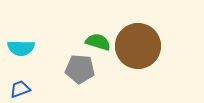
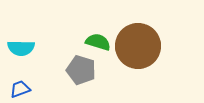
gray pentagon: moved 1 px right, 1 px down; rotated 12 degrees clockwise
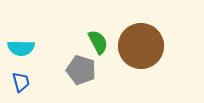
green semicircle: rotated 45 degrees clockwise
brown circle: moved 3 px right
blue trapezoid: moved 1 px right, 7 px up; rotated 95 degrees clockwise
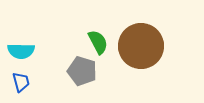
cyan semicircle: moved 3 px down
gray pentagon: moved 1 px right, 1 px down
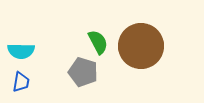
gray pentagon: moved 1 px right, 1 px down
blue trapezoid: rotated 25 degrees clockwise
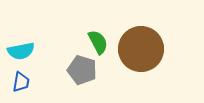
brown circle: moved 3 px down
cyan semicircle: rotated 12 degrees counterclockwise
gray pentagon: moved 1 px left, 2 px up
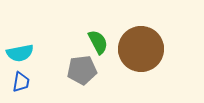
cyan semicircle: moved 1 px left, 2 px down
gray pentagon: rotated 24 degrees counterclockwise
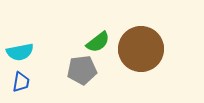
green semicircle: rotated 80 degrees clockwise
cyan semicircle: moved 1 px up
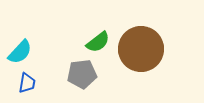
cyan semicircle: rotated 36 degrees counterclockwise
gray pentagon: moved 4 px down
blue trapezoid: moved 6 px right, 1 px down
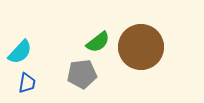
brown circle: moved 2 px up
